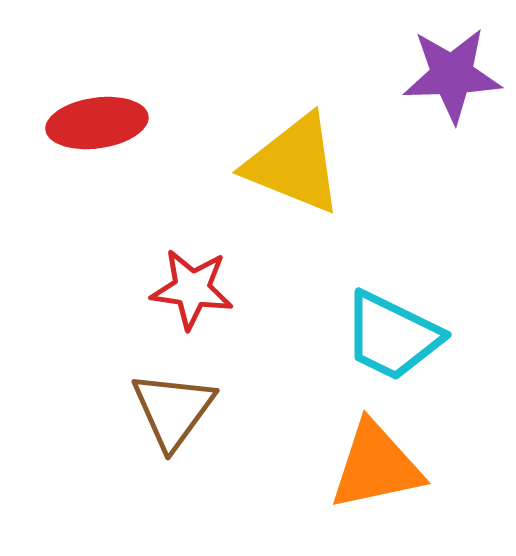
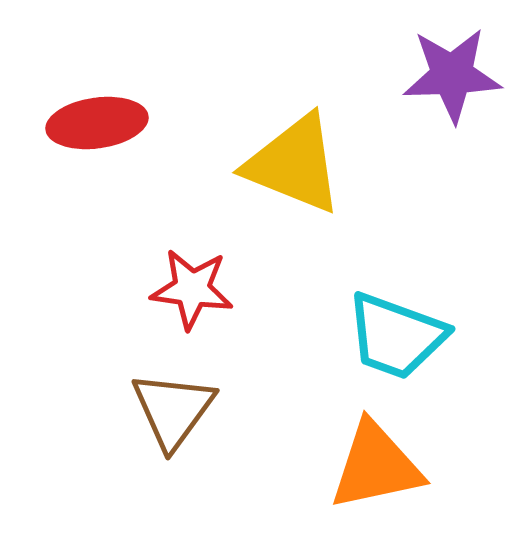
cyan trapezoid: moved 4 px right; rotated 6 degrees counterclockwise
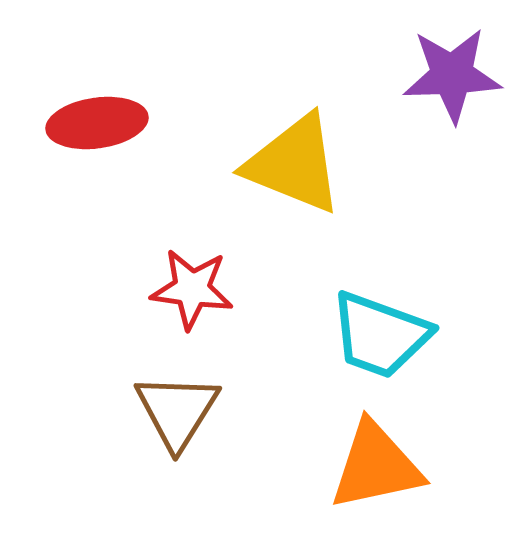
cyan trapezoid: moved 16 px left, 1 px up
brown triangle: moved 4 px right, 1 px down; rotated 4 degrees counterclockwise
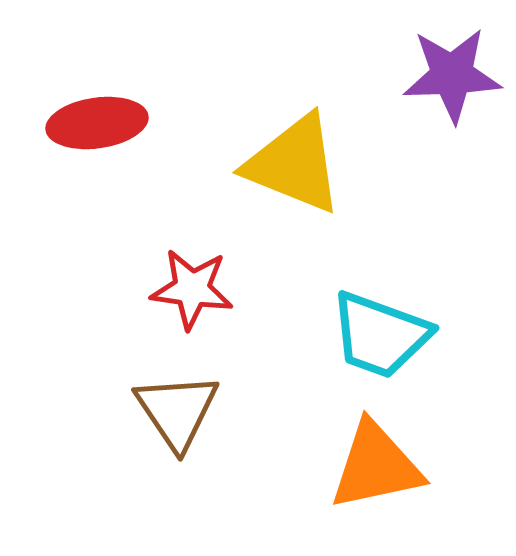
brown triangle: rotated 6 degrees counterclockwise
